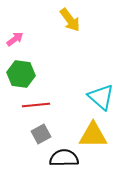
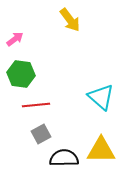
yellow triangle: moved 8 px right, 15 px down
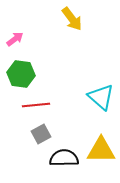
yellow arrow: moved 2 px right, 1 px up
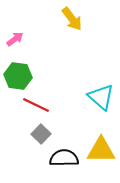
green hexagon: moved 3 px left, 2 px down
red line: rotated 32 degrees clockwise
gray square: rotated 18 degrees counterclockwise
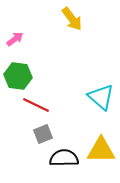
gray square: moved 2 px right; rotated 24 degrees clockwise
